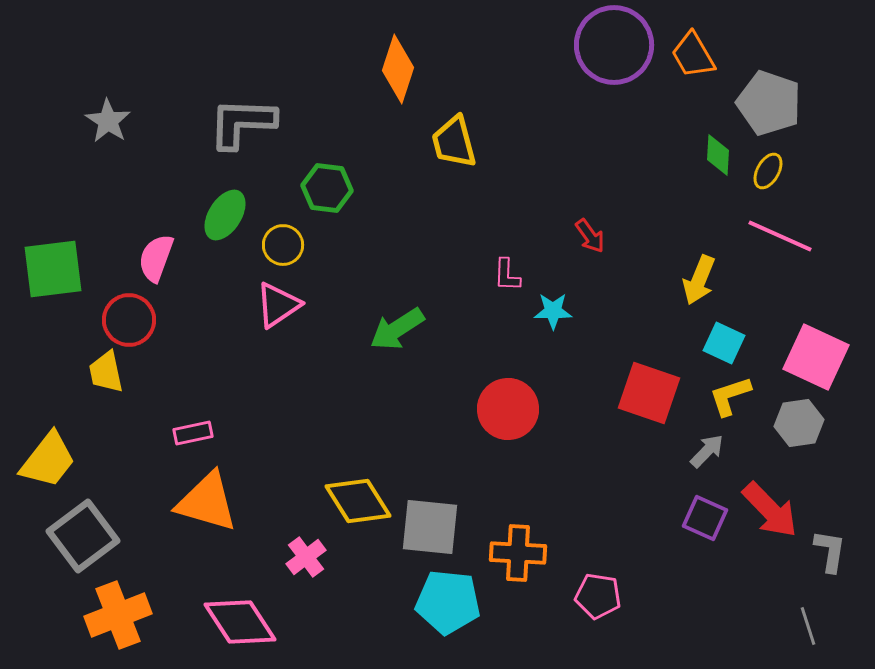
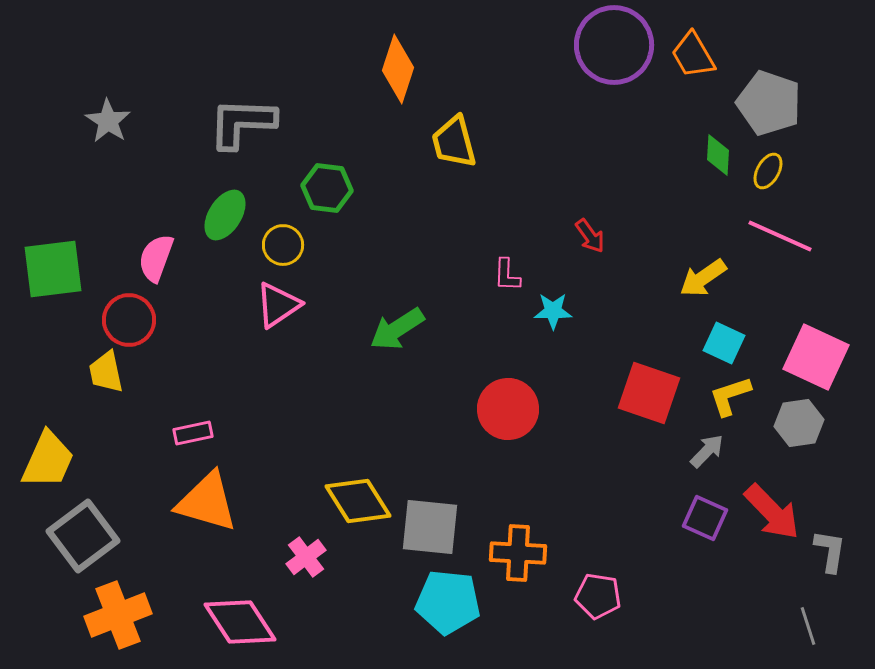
yellow arrow at (699, 280): moved 4 px right, 2 px up; rotated 33 degrees clockwise
yellow trapezoid at (48, 460): rotated 14 degrees counterclockwise
red arrow at (770, 510): moved 2 px right, 2 px down
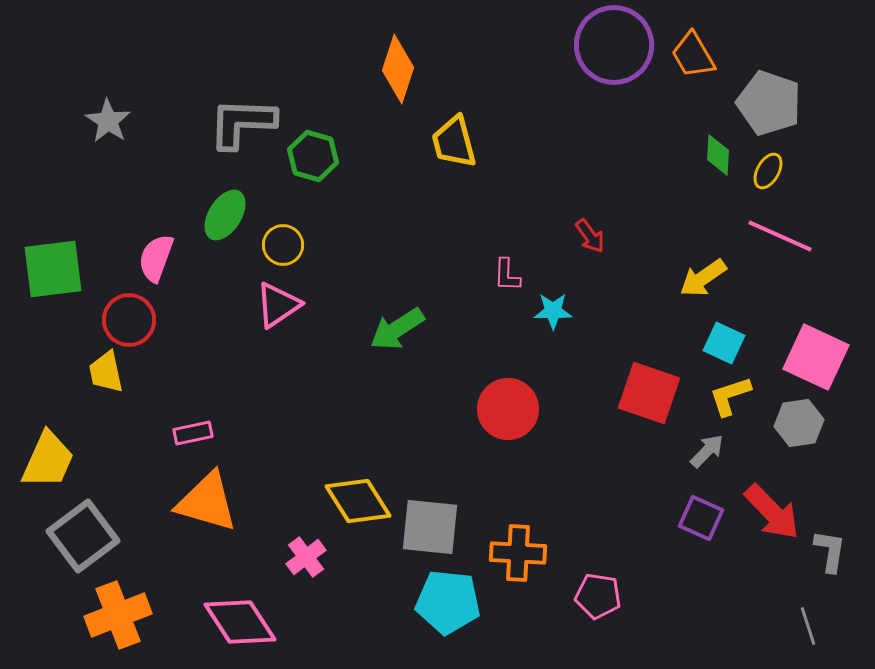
green hexagon at (327, 188): moved 14 px left, 32 px up; rotated 9 degrees clockwise
purple square at (705, 518): moved 4 px left
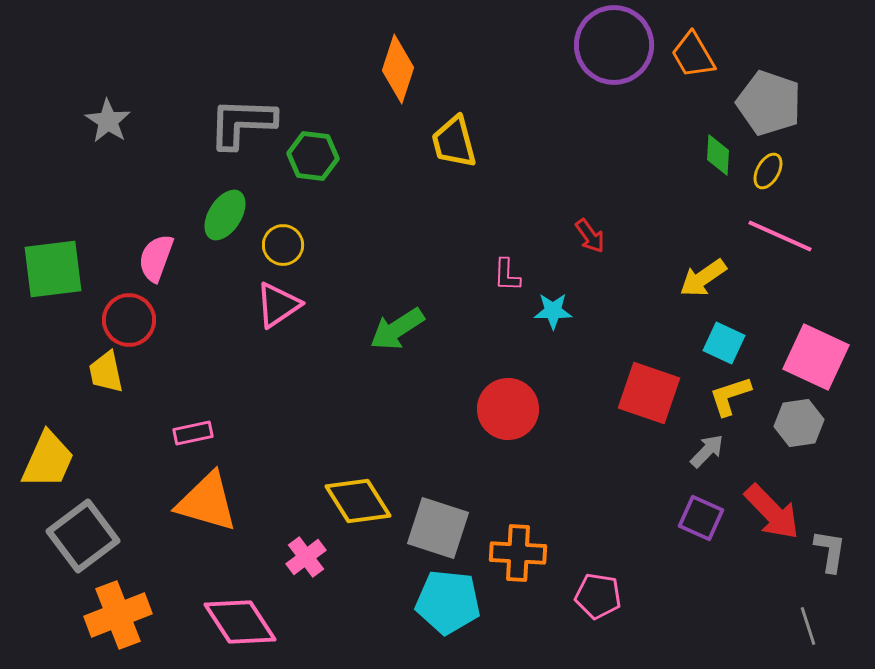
green hexagon at (313, 156): rotated 9 degrees counterclockwise
gray square at (430, 527): moved 8 px right, 1 px down; rotated 12 degrees clockwise
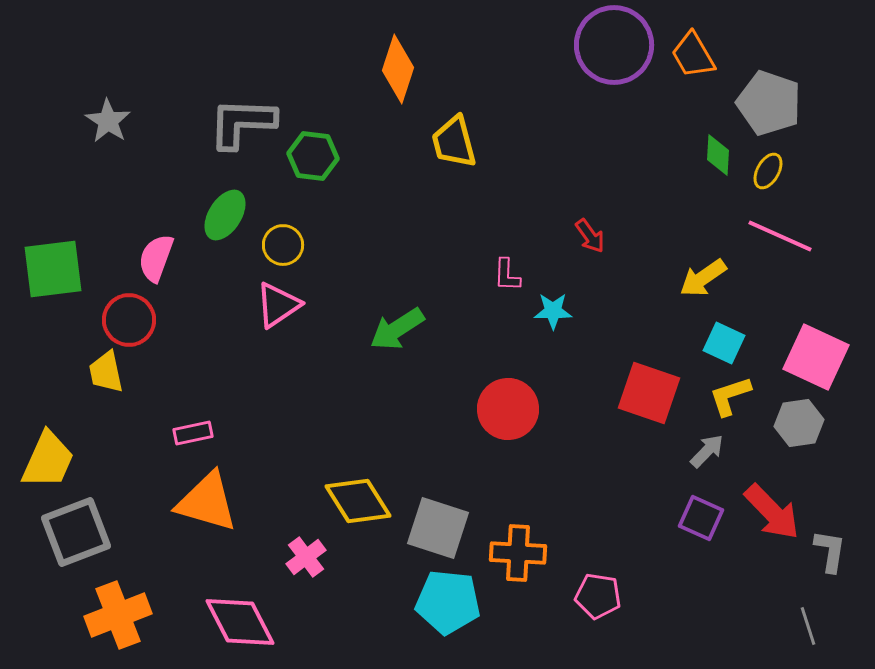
gray square at (83, 536): moved 7 px left, 4 px up; rotated 16 degrees clockwise
pink diamond at (240, 622): rotated 6 degrees clockwise
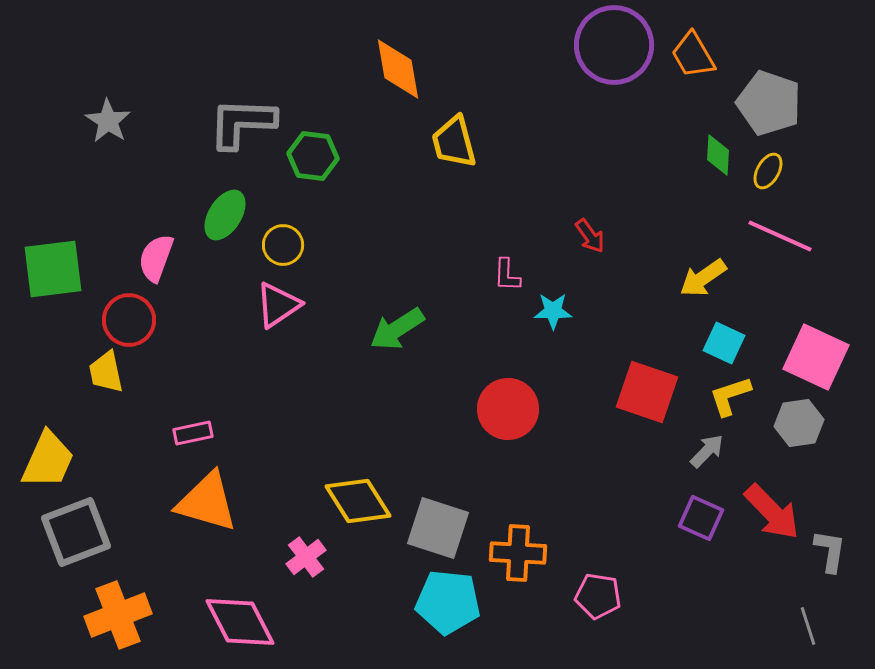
orange diamond at (398, 69): rotated 28 degrees counterclockwise
red square at (649, 393): moved 2 px left, 1 px up
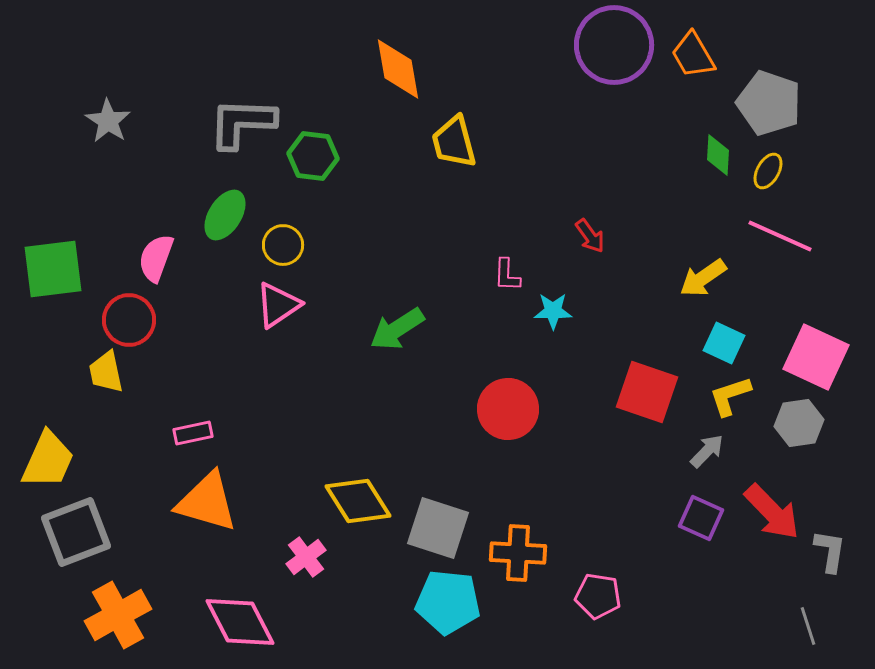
orange cross at (118, 615): rotated 8 degrees counterclockwise
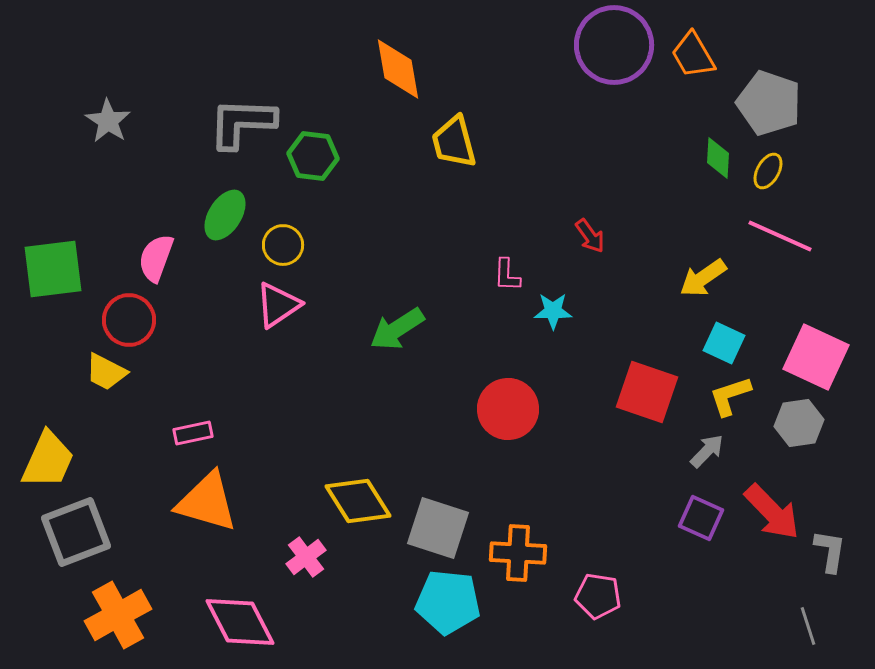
green diamond at (718, 155): moved 3 px down
yellow trapezoid at (106, 372): rotated 51 degrees counterclockwise
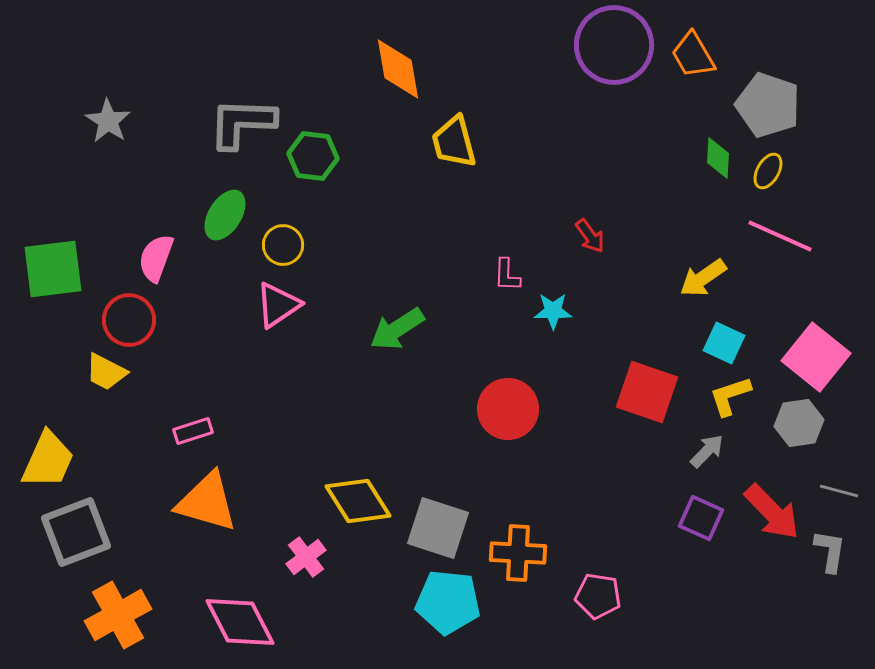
gray pentagon at (769, 103): moved 1 px left, 2 px down
pink square at (816, 357): rotated 14 degrees clockwise
pink rectangle at (193, 433): moved 2 px up; rotated 6 degrees counterclockwise
gray line at (808, 626): moved 31 px right, 135 px up; rotated 57 degrees counterclockwise
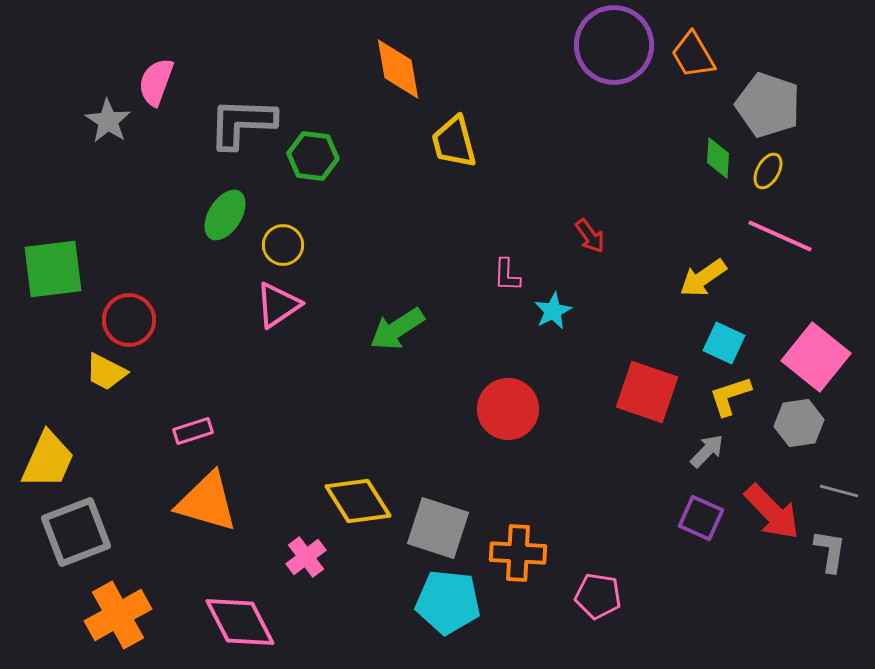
pink semicircle at (156, 258): moved 176 px up
cyan star at (553, 311): rotated 27 degrees counterclockwise
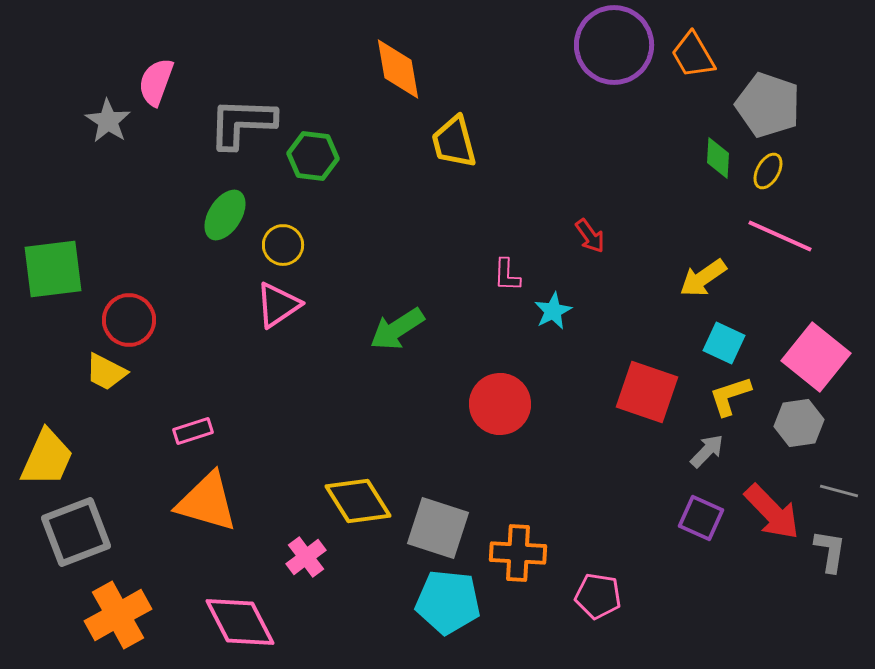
red circle at (508, 409): moved 8 px left, 5 px up
yellow trapezoid at (48, 460): moved 1 px left, 2 px up
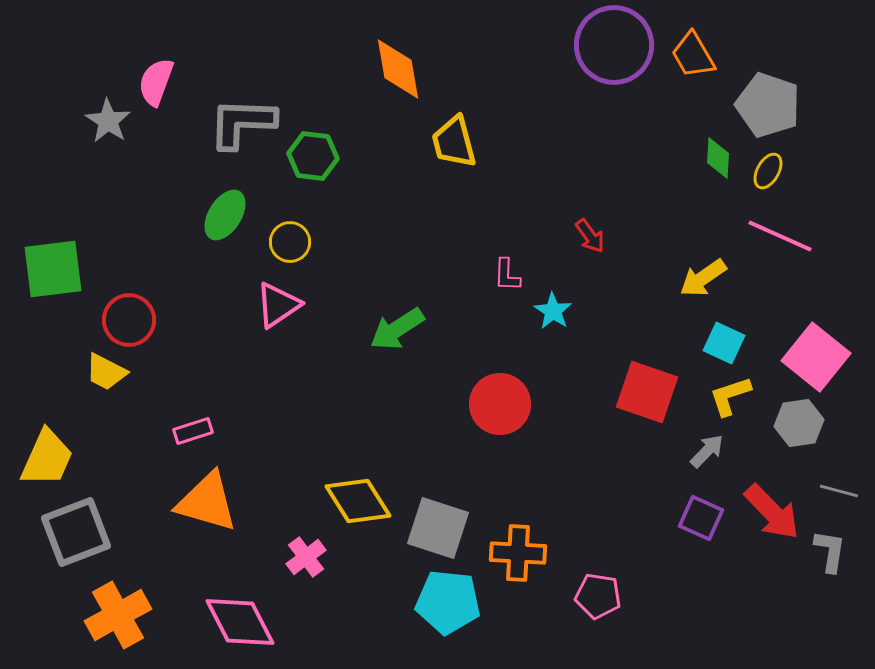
yellow circle at (283, 245): moved 7 px right, 3 px up
cyan star at (553, 311): rotated 12 degrees counterclockwise
